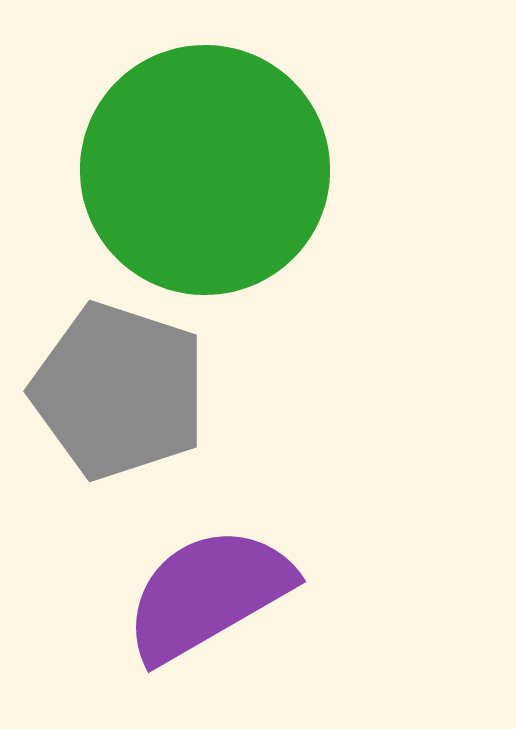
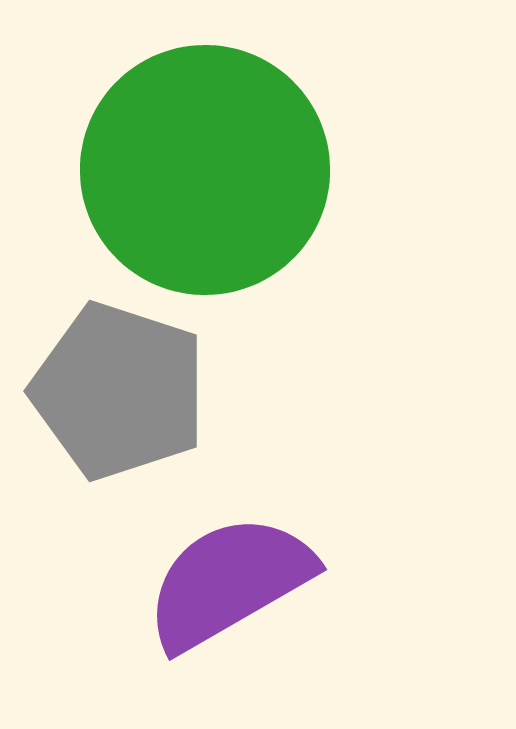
purple semicircle: moved 21 px right, 12 px up
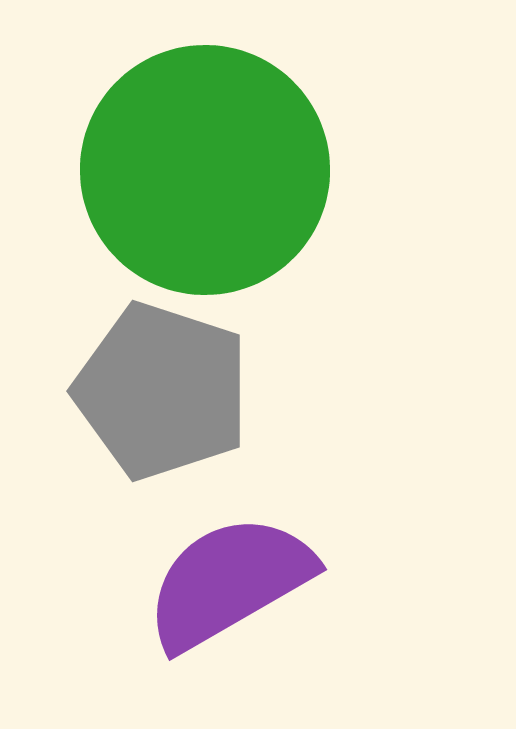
gray pentagon: moved 43 px right
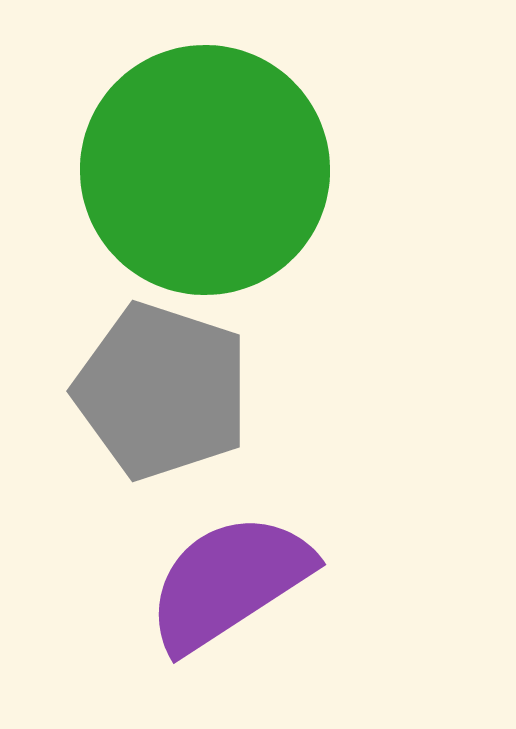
purple semicircle: rotated 3 degrees counterclockwise
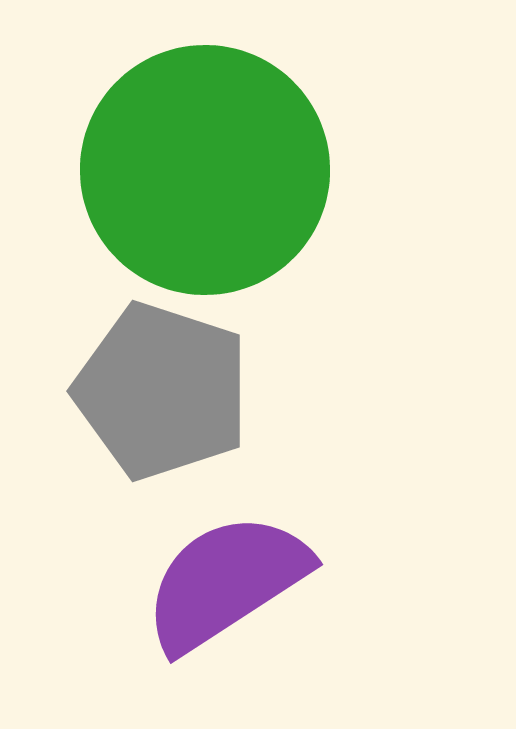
purple semicircle: moved 3 px left
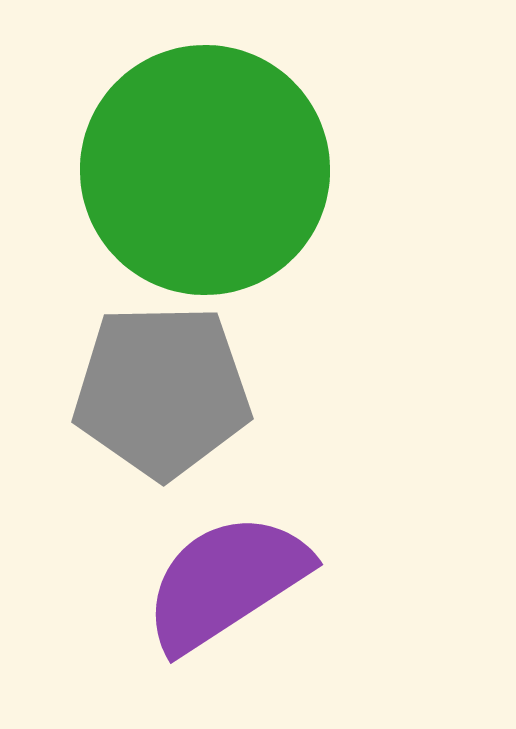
gray pentagon: rotated 19 degrees counterclockwise
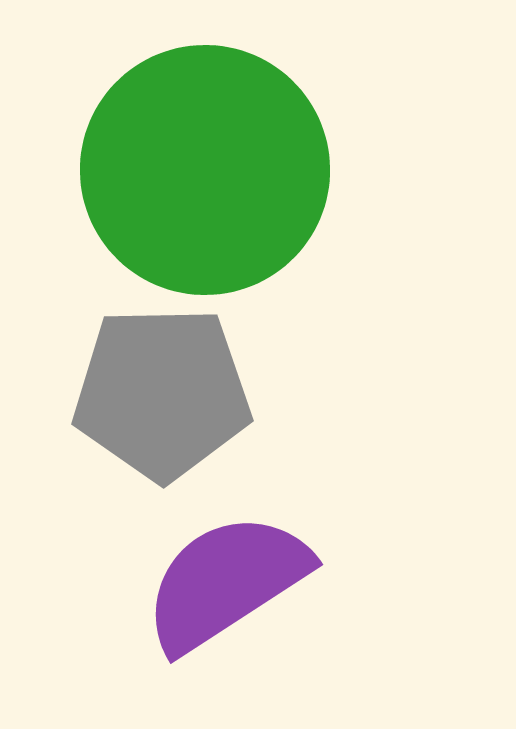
gray pentagon: moved 2 px down
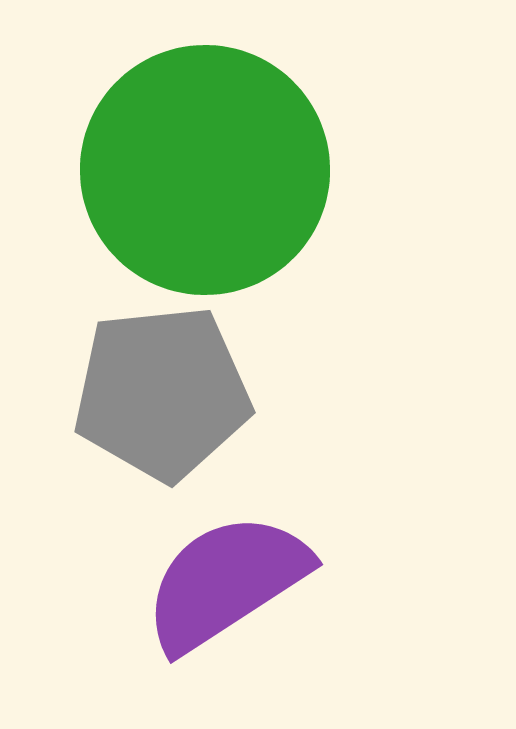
gray pentagon: rotated 5 degrees counterclockwise
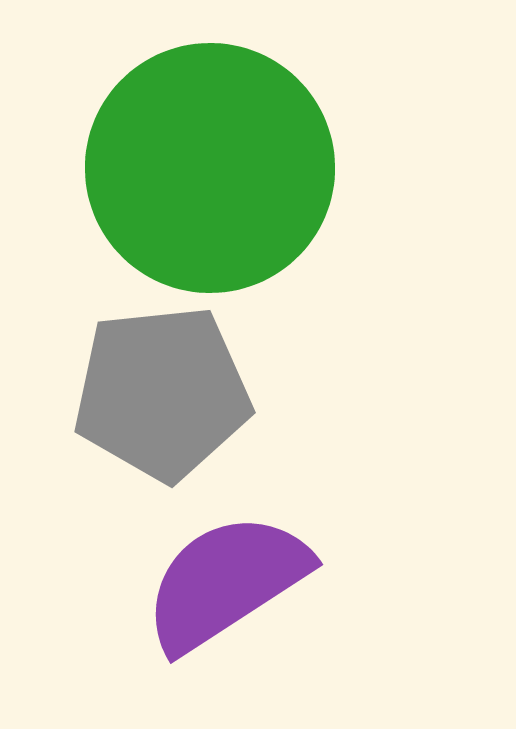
green circle: moved 5 px right, 2 px up
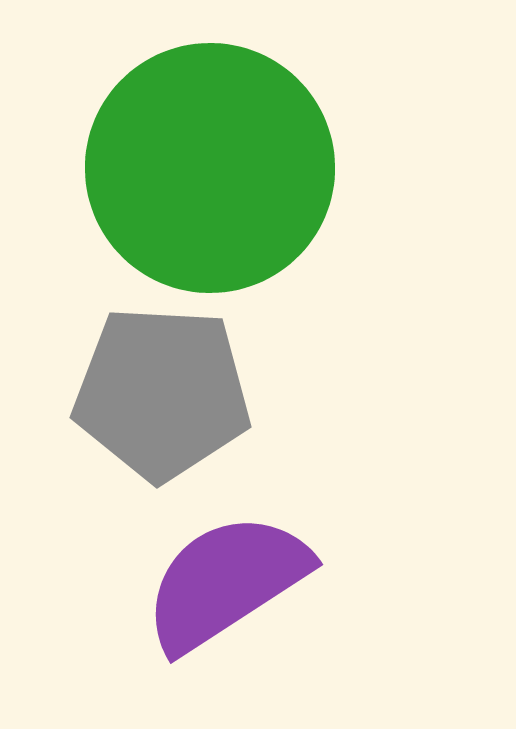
gray pentagon: rotated 9 degrees clockwise
